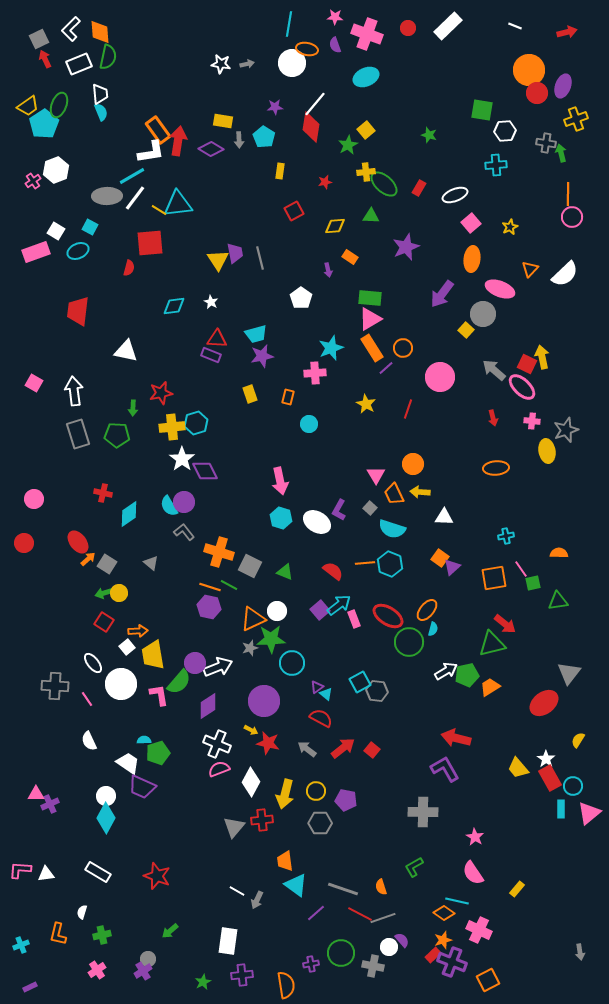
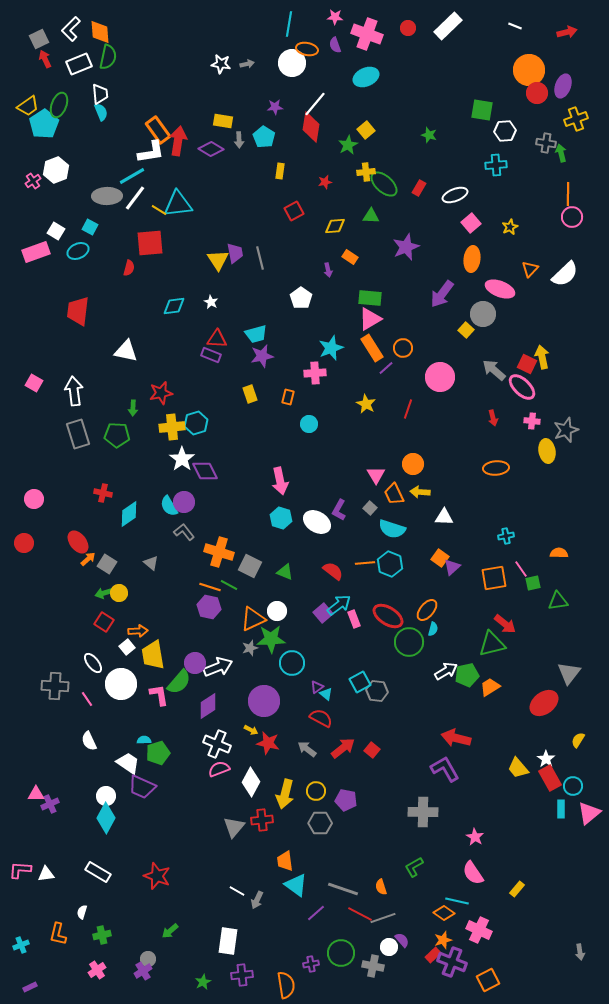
purple square at (320, 610): moved 3 px right, 3 px down
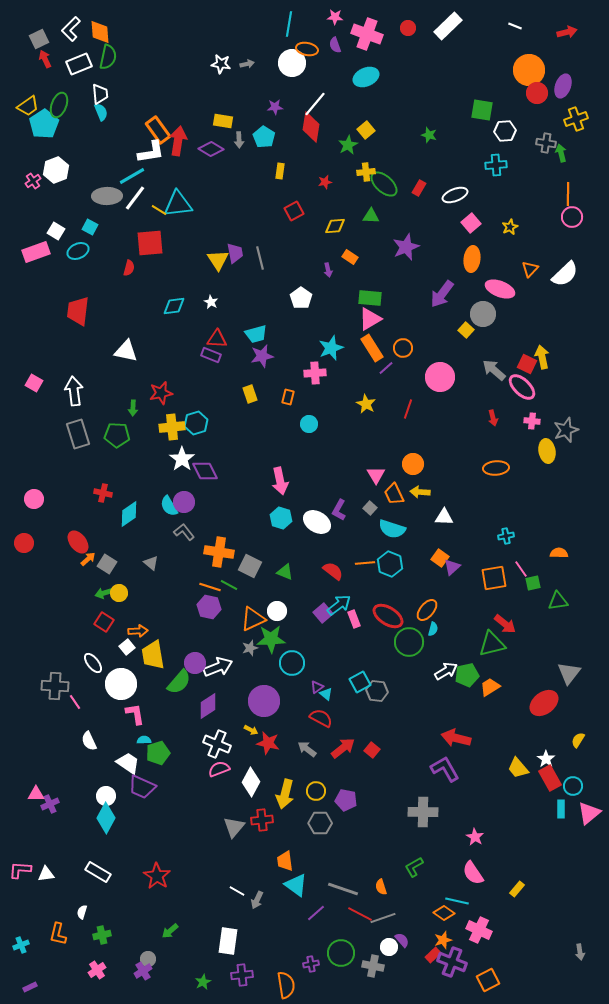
orange cross at (219, 552): rotated 8 degrees counterclockwise
pink L-shape at (159, 695): moved 24 px left, 19 px down
pink line at (87, 699): moved 12 px left, 3 px down
red star at (157, 876): rotated 12 degrees clockwise
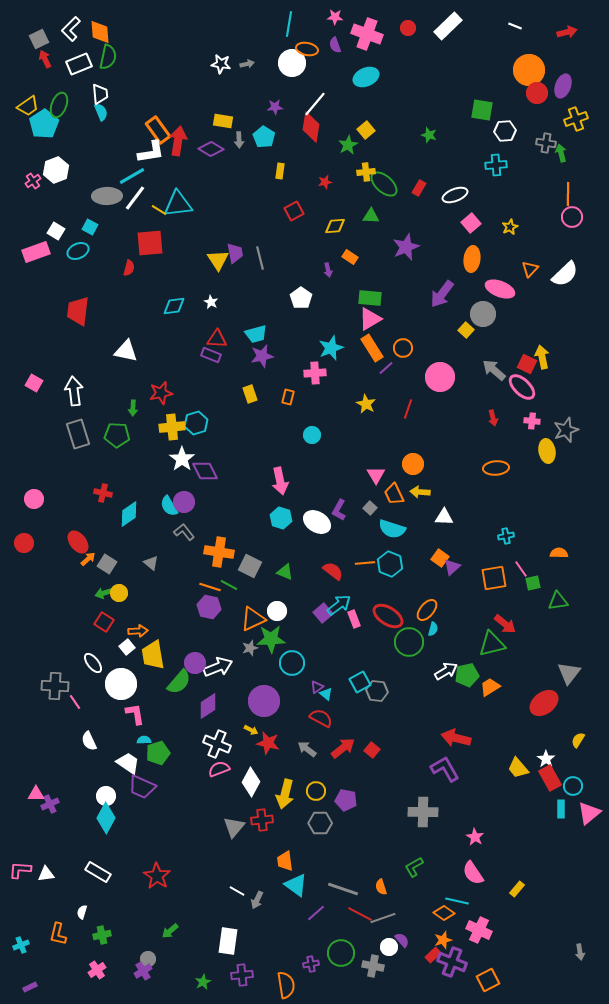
cyan circle at (309, 424): moved 3 px right, 11 px down
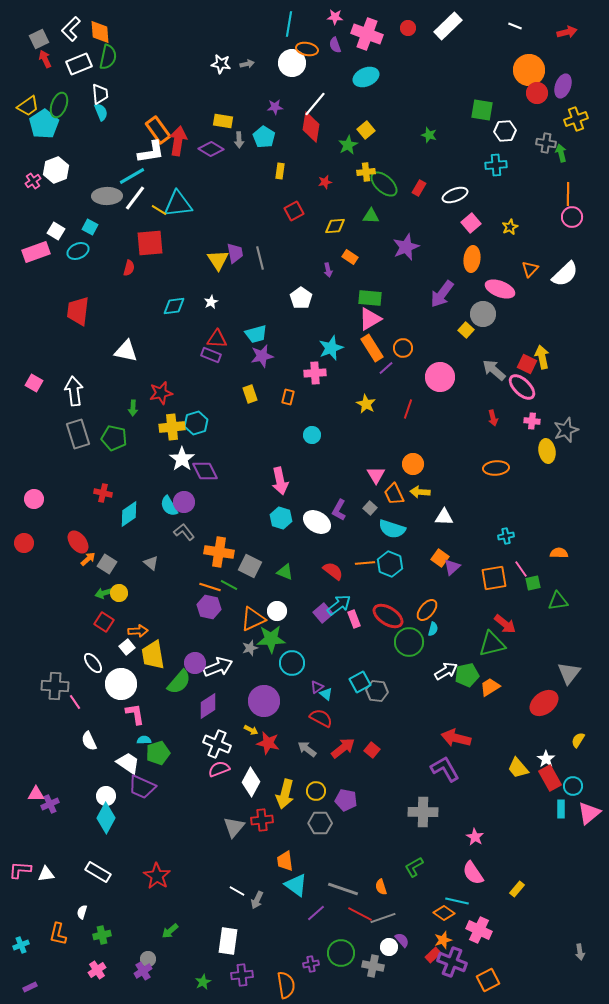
white star at (211, 302): rotated 16 degrees clockwise
green pentagon at (117, 435): moved 3 px left, 3 px down; rotated 10 degrees clockwise
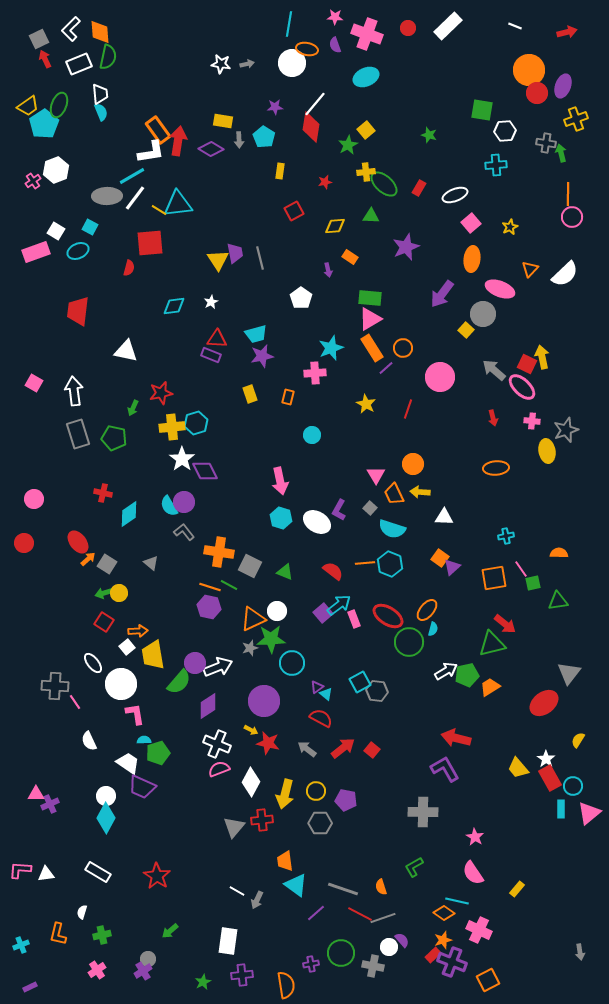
green arrow at (133, 408): rotated 21 degrees clockwise
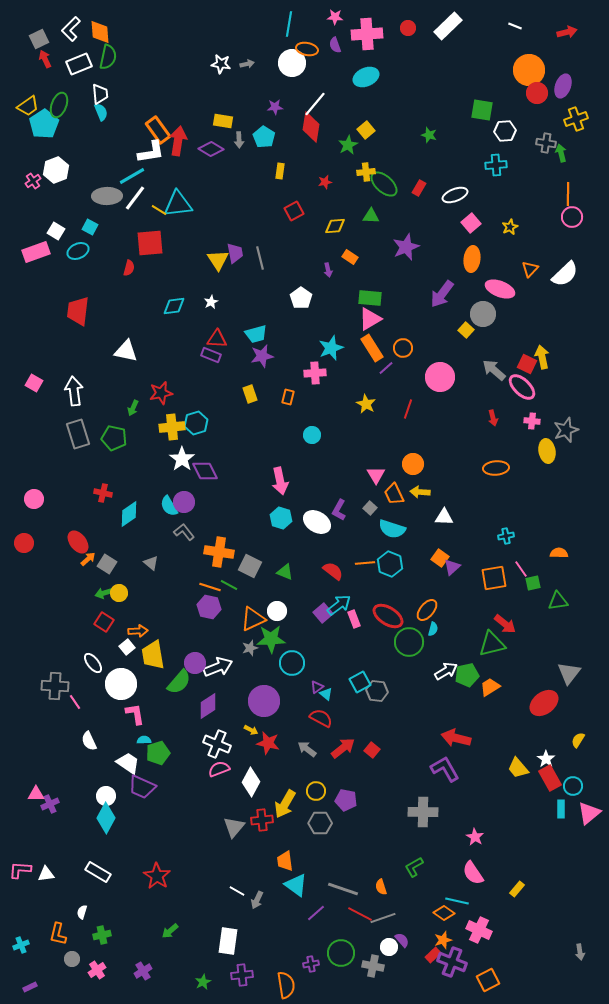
pink cross at (367, 34): rotated 24 degrees counterclockwise
yellow arrow at (285, 794): moved 10 px down; rotated 16 degrees clockwise
gray circle at (148, 959): moved 76 px left
